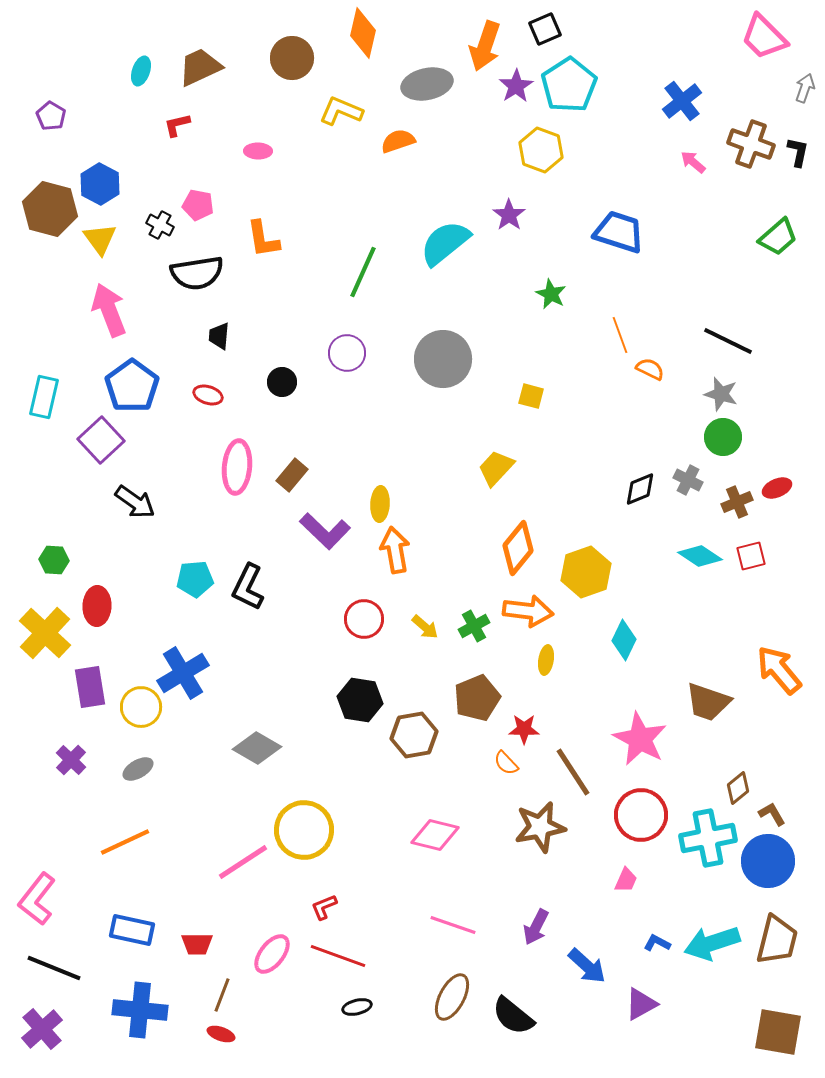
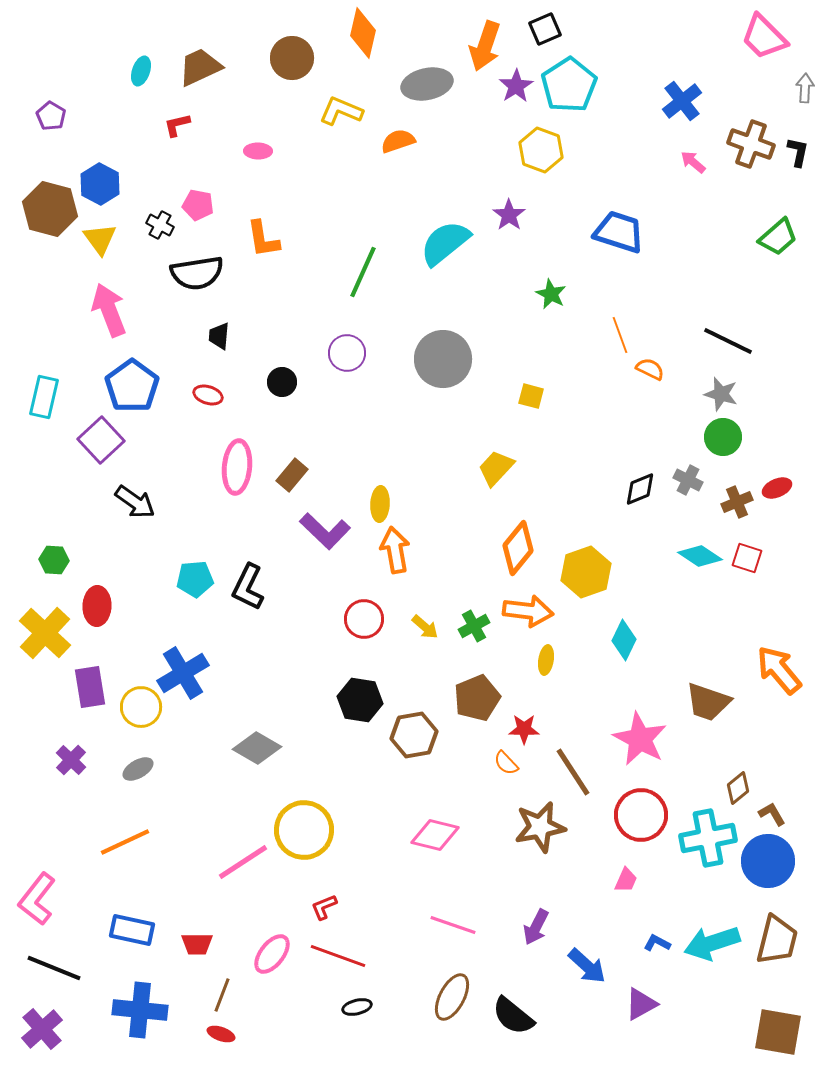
gray arrow at (805, 88): rotated 16 degrees counterclockwise
red square at (751, 556): moved 4 px left, 2 px down; rotated 32 degrees clockwise
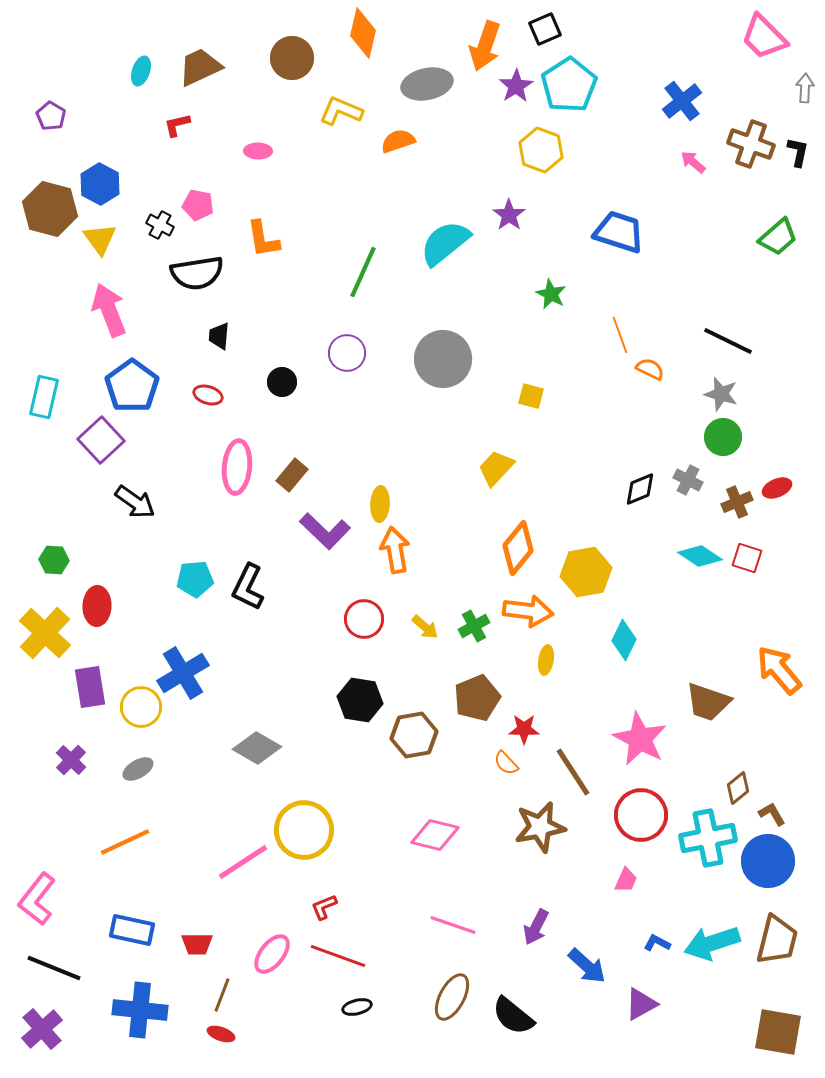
yellow hexagon at (586, 572): rotated 9 degrees clockwise
